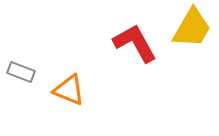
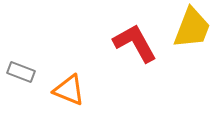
yellow trapezoid: rotated 9 degrees counterclockwise
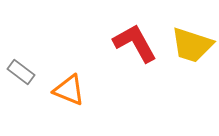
yellow trapezoid: moved 17 px down; rotated 87 degrees clockwise
gray rectangle: rotated 16 degrees clockwise
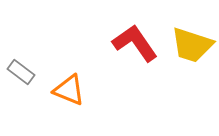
red L-shape: rotated 6 degrees counterclockwise
